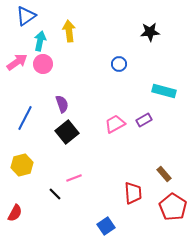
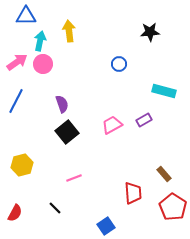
blue triangle: rotated 35 degrees clockwise
blue line: moved 9 px left, 17 px up
pink trapezoid: moved 3 px left, 1 px down
black line: moved 14 px down
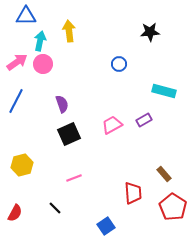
black square: moved 2 px right, 2 px down; rotated 15 degrees clockwise
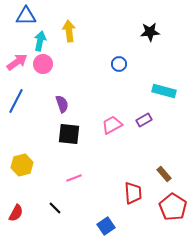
black square: rotated 30 degrees clockwise
red semicircle: moved 1 px right
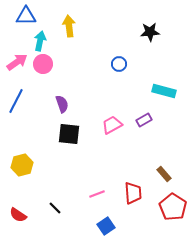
yellow arrow: moved 5 px up
pink line: moved 23 px right, 16 px down
red semicircle: moved 2 px right, 2 px down; rotated 96 degrees clockwise
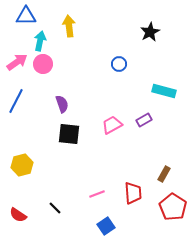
black star: rotated 24 degrees counterclockwise
brown rectangle: rotated 70 degrees clockwise
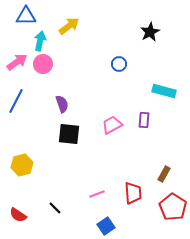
yellow arrow: rotated 60 degrees clockwise
purple rectangle: rotated 56 degrees counterclockwise
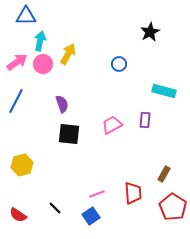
yellow arrow: moved 1 px left, 28 px down; rotated 25 degrees counterclockwise
purple rectangle: moved 1 px right
blue square: moved 15 px left, 10 px up
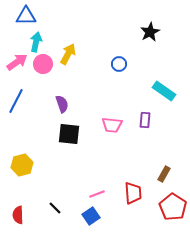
cyan arrow: moved 4 px left, 1 px down
cyan rectangle: rotated 20 degrees clockwise
pink trapezoid: rotated 145 degrees counterclockwise
red semicircle: rotated 54 degrees clockwise
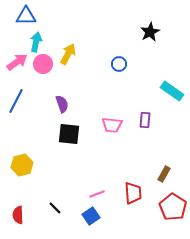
cyan rectangle: moved 8 px right
